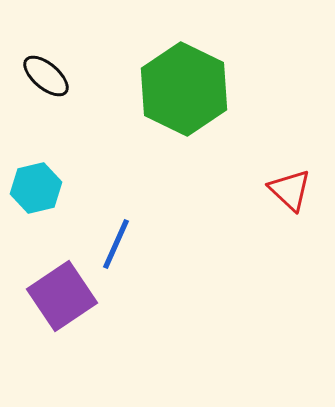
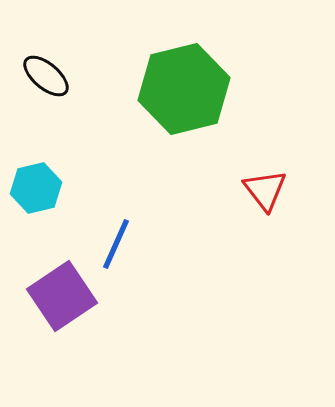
green hexagon: rotated 20 degrees clockwise
red triangle: moved 25 px left; rotated 9 degrees clockwise
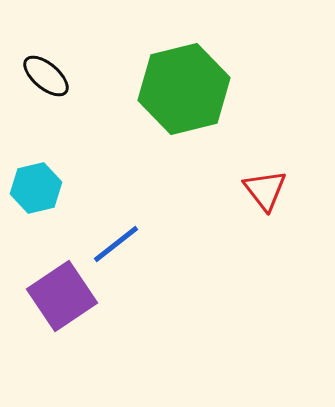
blue line: rotated 28 degrees clockwise
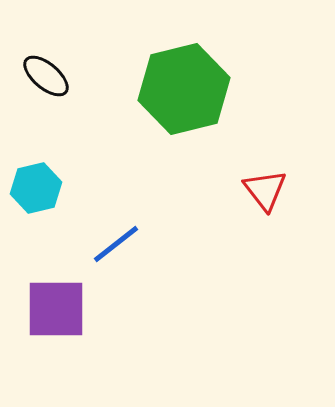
purple square: moved 6 px left, 13 px down; rotated 34 degrees clockwise
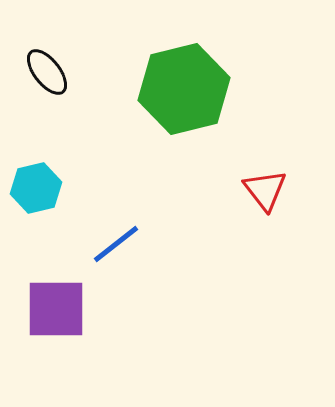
black ellipse: moved 1 px right, 4 px up; rotated 12 degrees clockwise
